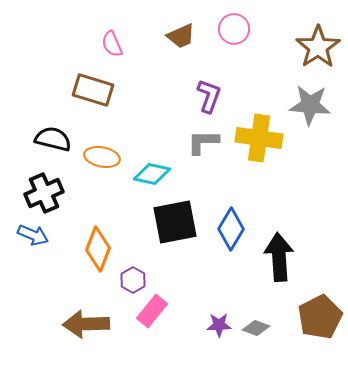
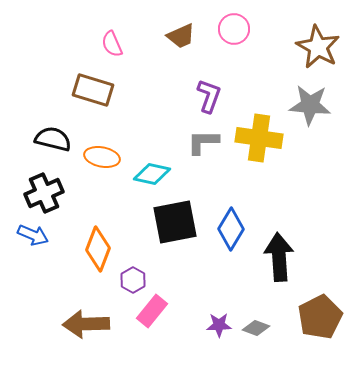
brown star: rotated 9 degrees counterclockwise
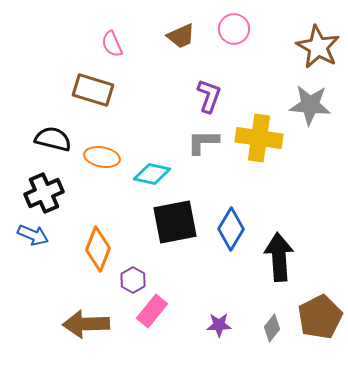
gray diamond: moved 16 px right; rotated 72 degrees counterclockwise
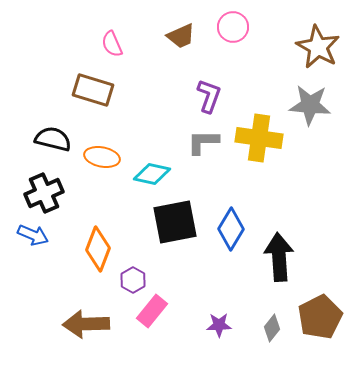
pink circle: moved 1 px left, 2 px up
